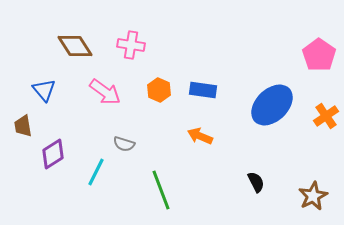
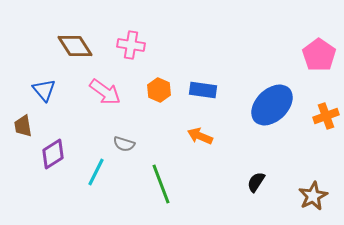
orange cross: rotated 15 degrees clockwise
black semicircle: rotated 120 degrees counterclockwise
green line: moved 6 px up
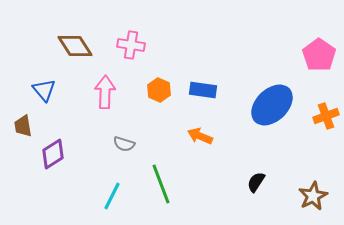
pink arrow: rotated 124 degrees counterclockwise
cyan line: moved 16 px right, 24 px down
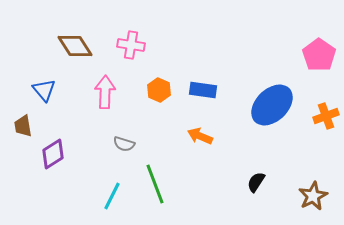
green line: moved 6 px left
